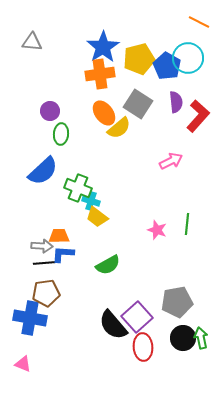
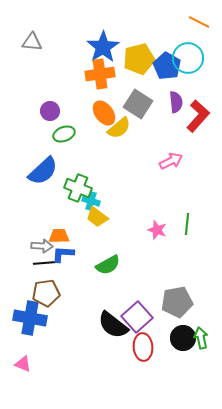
green ellipse: moved 3 px right; rotated 65 degrees clockwise
black semicircle: rotated 12 degrees counterclockwise
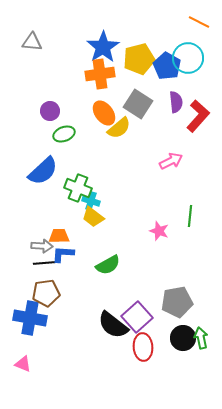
yellow trapezoid: moved 4 px left
green line: moved 3 px right, 8 px up
pink star: moved 2 px right, 1 px down
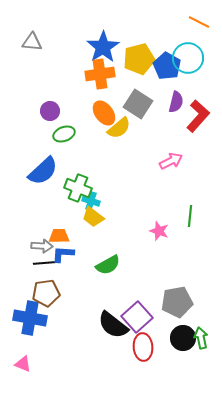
purple semicircle: rotated 20 degrees clockwise
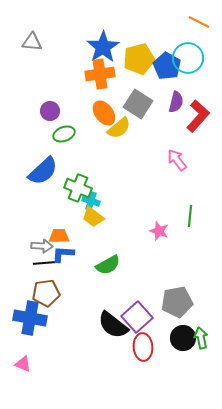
pink arrow: moved 6 px right, 1 px up; rotated 100 degrees counterclockwise
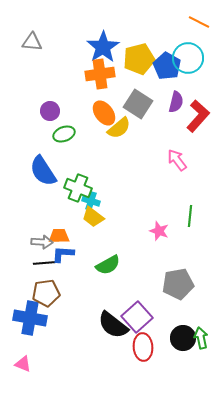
blue semicircle: rotated 100 degrees clockwise
gray arrow: moved 4 px up
gray pentagon: moved 1 px right, 18 px up
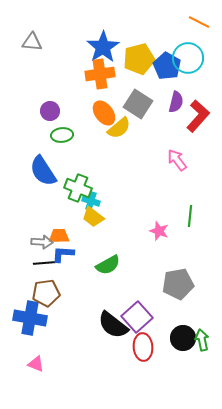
green ellipse: moved 2 px left, 1 px down; rotated 15 degrees clockwise
green arrow: moved 1 px right, 2 px down
pink triangle: moved 13 px right
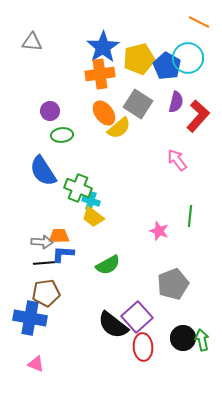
gray pentagon: moved 5 px left; rotated 12 degrees counterclockwise
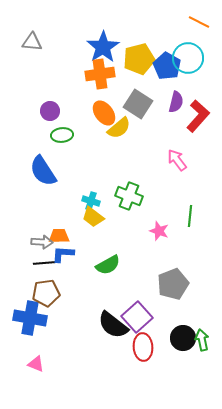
green cross: moved 51 px right, 8 px down
